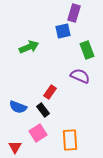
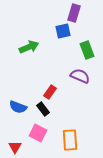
black rectangle: moved 1 px up
pink square: rotated 30 degrees counterclockwise
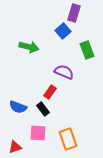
blue square: rotated 28 degrees counterclockwise
green arrow: rotated 36 degrees clockwise
purple semicircle: moved 16 px left, 4 px up
pink square: rotated 24 degrees counterclockwise
orange rectangle: moved 2 px left, 1 px up; rotated 15 degrees counterclockwise
red triangle: rotated 40 degrees clockwise
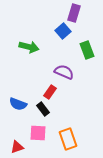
blue semicircle: moved 3 px up
red triangle: moved 2 px right
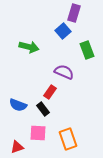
blue semicircle: moved 1 px down
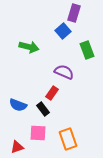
red rectangle: moved 2 px right, 1 px down
